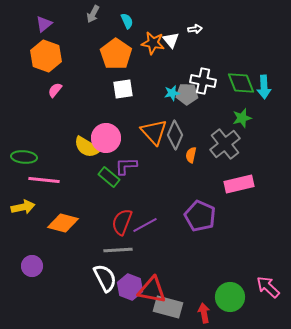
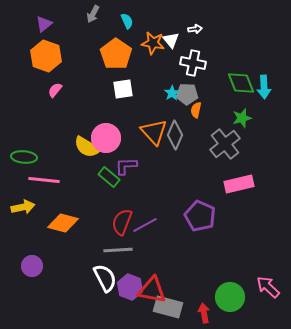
white cross at (203, 81): moved 10 px left, 18 px up
cyan star at (172, 93): rotated 21 degrees counterclockwise
orange semicircle at (191, 155): moved 5 px right, 45 px up
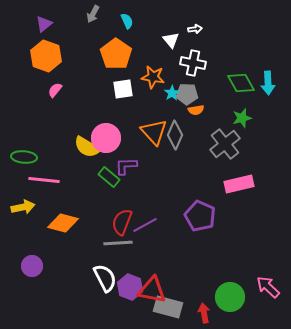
orange star at (153, 43): moved 34 px down
green diamond at (241, 83): rotated 8 degrees counterclockwise
cyan arrow at (264, 87): moved 4 px right, 4 px up
orange semicircle at (196, 110): rotated 112 degrees counterclockwise
gray line at (118, 250): moved 7 px up
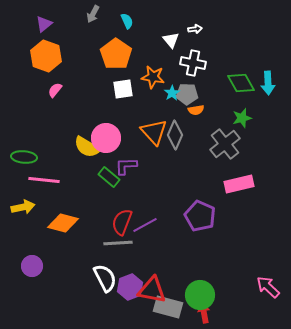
purple hexagon at (130, 287): rotated 20 degrees clockwise
green circle at (230, 297): moved 30 px left, 2 px up
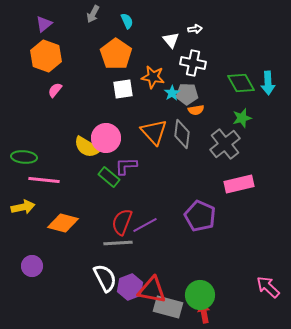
gray diamond at (175, 135): moved 7 px right, 1 px up; rotated 16 degrees counterclockwise
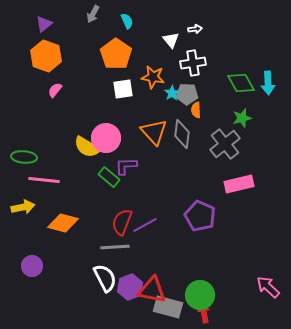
white cross at (193, 63): rotated 20 degrees counterclockwise
orange semicircle at (196, 110): rotated 98 degrees clockwise
gray line at (118, 243): moved 3 px left, 4 px down
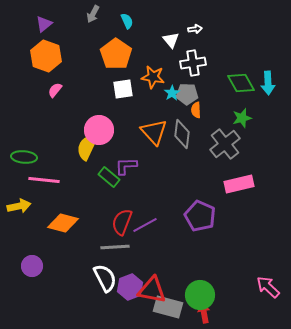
pink circle at (106, 138): moved 7 px left, 8 px up
yellow semicircle at (87, 147): rotated 84 degrees clockwise
yellow arrow at (23, 207): moved 4 px left, 1 px up
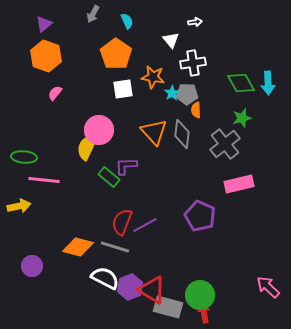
white arrow at (195, 29): moved 7 px up
pink semicircle at (55, 90): moved 3 px down
orange diamond at (63, 223): moved 15 px right, 24 px down
gray line at (115, 247): rotated 20 degrees clockwise
white semicircle at (105, 278): rotated 36 degrees counterclockwise
red triangle at (152, 290): rotated 20 degrees clockwise
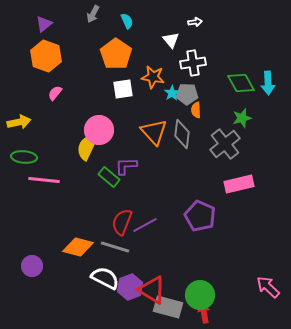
yellow arrow at (19, 206): moved 84 px up
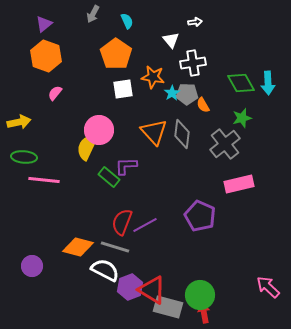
orange semicircle at (196, 110): moved 7 px right, 5 px up; rotated 28 degrees counterclockwise
white semicircle at (105, 278): moved 8 px up
